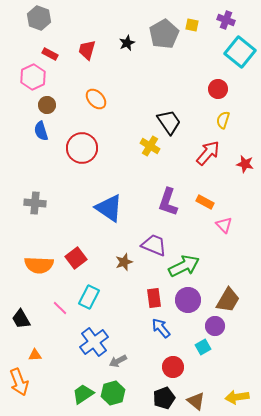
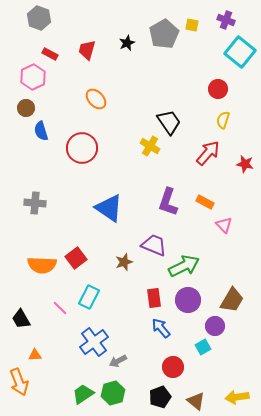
brown circle at (47, 105): moved 21 px left, 3 px down
orange semicircle at (39, 265): moved 3 px right
brown trapezoid at (228, 300): moved 4 px right
black pentagon at (164, 398): moved 4 px left, 1 px up
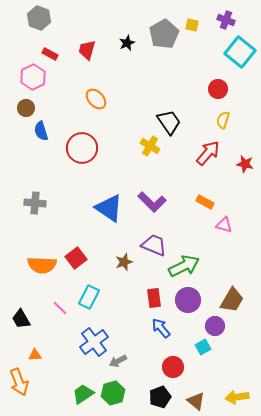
purple L-shape at (168, 202): moved 16 px left; rotated 64 degrees counterclockwise
pink triangle at (224, 225): rotated 30 degrees counterclockwise
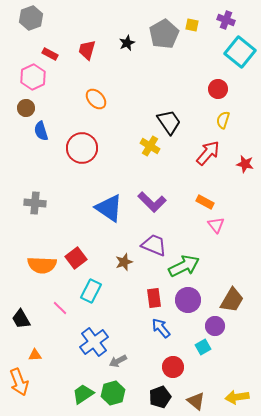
gray hexagon at (39, 18): moved 8 px left; rotated 20 degrees clockwise
pink triangle at (224, 225): moved 8 px left; rotated 36 degrees clockwise
cyan rectangle at (89, 297): moved 2 px right, 6 px up
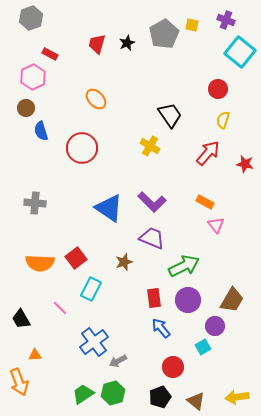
red trapezoid at (87, 50): moved 10 px right, 6 px up
black trapezoid at (169, 122): moved 1 px right, 7 px up
purple trapezoid at (154, 245): moved 2 px left, 7 px up
orange semicircle at (42, 265): moved 2 px left, 2 px up
cyan rectangle at (91, 291): moved 2 px up
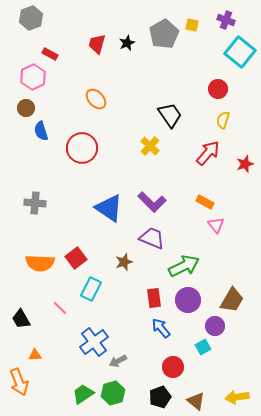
yellow cross at (150, 146): rotated 12 degrees clockwise
red star at (245, 164): rotated 30 degrees counterclockwise
